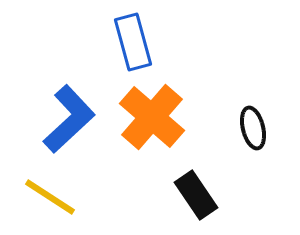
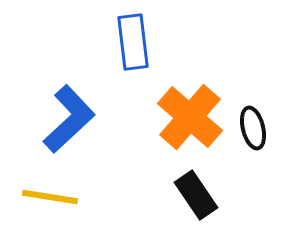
blue rectangle: rotated 8 degrees clockwise
orange cross: moved 38 px right
yellow line: rotated 24 degrees counterclockwise
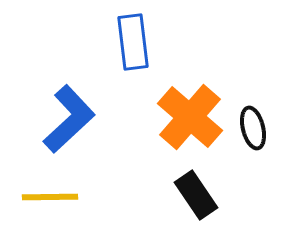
yellow line: rotated 10 degrees counterclockwise
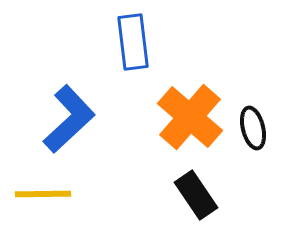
yellow line: moved 7 px left, 3 px up
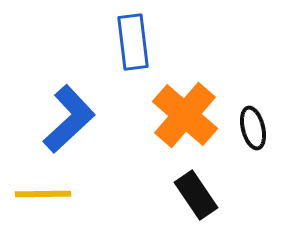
orange cross: moved 5 px left, 2 px up
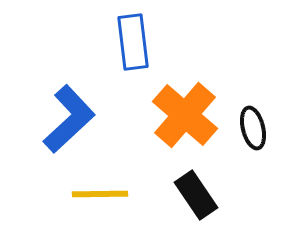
yellow line: moved 57 px right
